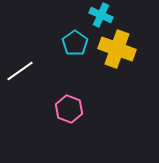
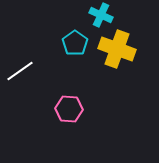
pink hexagon: rotated 16 degrees counterclockwise
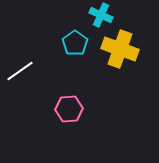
yellow cross: moved 3 px right
pink hexagon: rotated 8 degrees counterclockwise
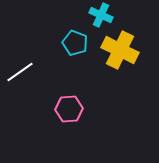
cyan pentagon: rotated 15 degrees counterclockwise
yellow cross: moved 1 px down; rotated 6 degrees clockwise
white line: moved 1 px down
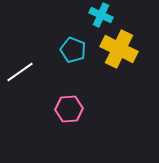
cyan pentagon: moved 2 px left, 7 px down
yellow cross: moved 1 px left, 1 px up
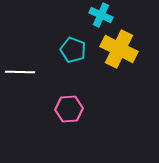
white line: rotated 36 degrees clockwise
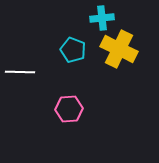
cyan cross: moved 1 px right, 3 px down; rotated 30 degrees counterclockwise
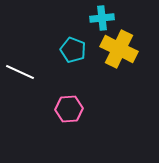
white line: rotated 24 degrees clockwise
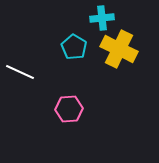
cyan pentagon: moved 1 px right, 3 px up; rotated 10 degrees clockwise
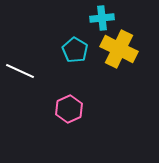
cyan pentagon: moved 1 px right, 3 px down
white line: moved 1 px up
pink hexagon: rotated 20 degrees counterclockwise
